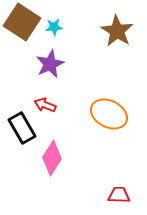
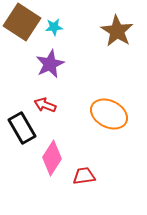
red trapezoid: moved 35 px left, 19 px up; rotated 10 degrees counterclockwise
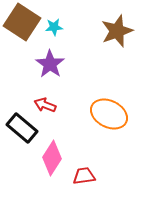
brown star: rotated 20 degrees clockwise
purple star: rotated 12 degrees counterclockwise
black rectangle: rotated 20 degrees counterclockwise
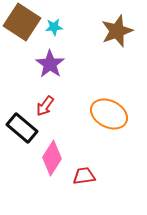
red arrow: moved 1 px down; rotated 75 degrees counterclockwise
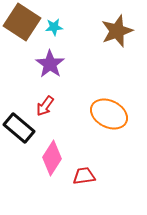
black rectangle: moved 3 px left
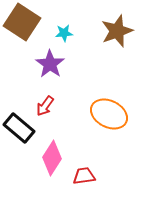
cyan star: moved 10 px right, 6 px down
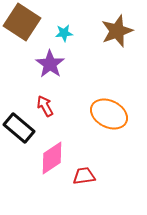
red arrow: rotated 115 degrees clockwise
pink diamond: rotated 24 degrees clockwise
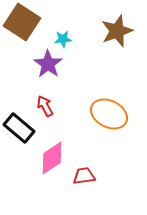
cyan star: moved 1 px left, 6 px down
purple star: moved 2 px left
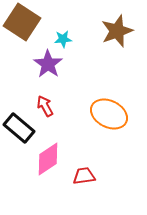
pink diamond: moved 4 px left, 1 px down
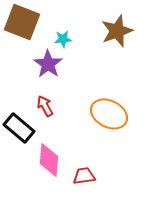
brown square: rotated 12 degrees counterclockwise
pink diamond: moved 1 px right, 1 px down; rotated 52 degrees counterclockwise
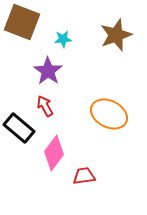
brown star: moved 1 px left, 4 px down
purple star: moved 7 px down
pink diamond: moved 5 px right, 7 px up; rotated 32 degrees clockwise
